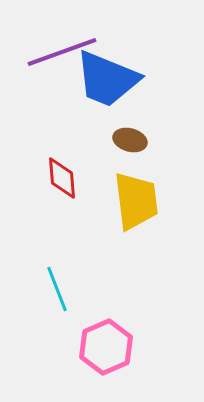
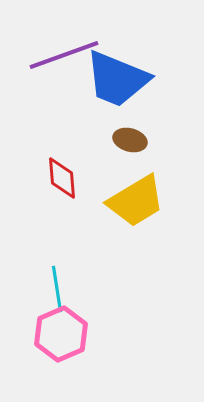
purple line: moved 2 px right, 3 px down
blue trapezoid: moved 10 px right
yellow trapezoid: rotated 66 degrees clockwise
cyan line: rotated 12 degrees clockwise
pink hexagon: moved 45 px left, 13 px up
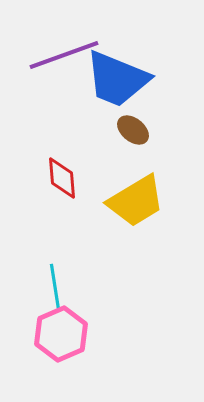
brown ellipse: moved 3 px right, 10 px up; rotated 24 degrees clockwise
cyan line: moved 2 px left, 2 px up
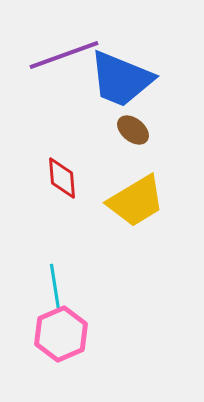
blue trapezoid: moved 4 px right
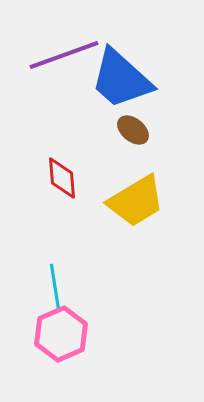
blue trapezoid: rotated 20 degrees clockwise
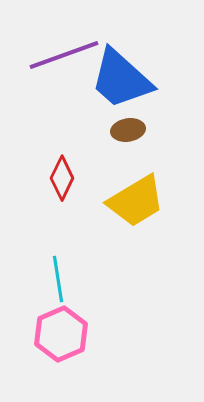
brown ellipse: moved 5 px left; rotated 48 degrees counterclockwise
red diamond: rotated 30 degrees clockwise
cyan line: moved 3 px right, 8 px up
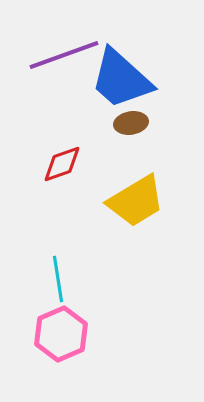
brown ellipse: moved 3 px right, 7 px up
red diamond: moved 14 px up; rotated 45 degrees clockwise
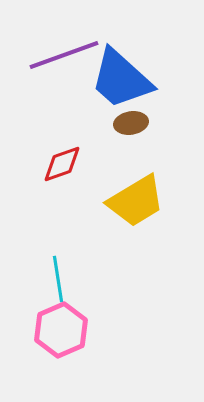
pink hexagon: moved 4 px up
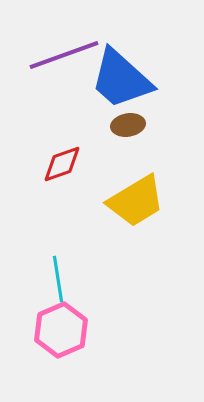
brown ellipse: moved 3 px left, 2 px down
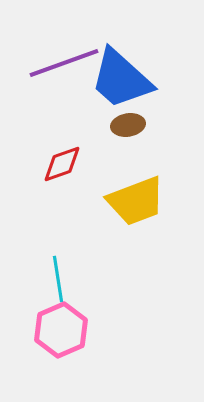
purple line: moved 8 px down
yellow trapezoid: rotated 10 degrees clockwise
